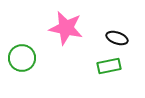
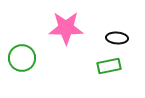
pink star: rotated 12 degrees counterclockwise
black ellipse: rotated 15 degrees counterclockwise
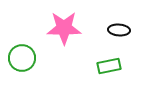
pink star: moved 2 px left
black ellipse: moved 2 px right, 8 px up
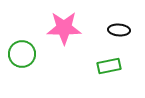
green circle: moved 4 px up
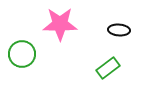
pink star: moved 4 px left, 4 px up
green rectangle: moved 1 px left, 2 px down; rotated 25 degrees counterclockwise
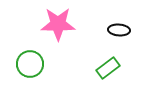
pink star: moved 2 px left
green circle: moved 8 px right, 10 px down
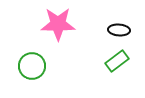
green circle: moved 2 px right, 2 px down
green rectangle: moved 9 px right, 7 px up
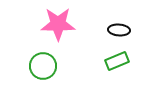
green rectangle: rotated 15 degrees clockwise
green circle: moved 11 px right
